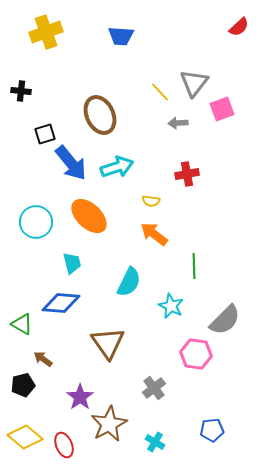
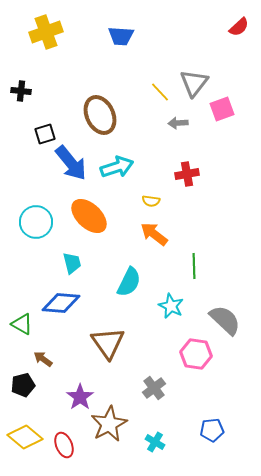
gray semicircle: rotated 92 degrees counterclockwise
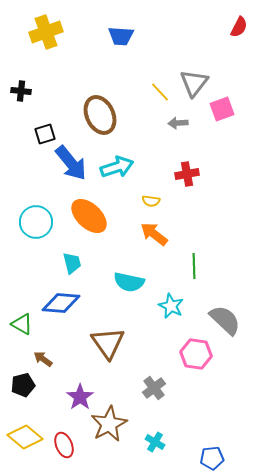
red semicircle: rotated 20 degrees counterclockwise
cyan semicircle: rotated 76 degrees clockwise
blue pentagon: moved 28 px down
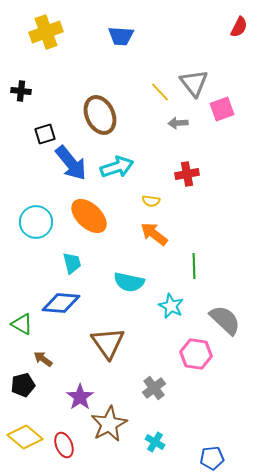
gray triangle: rotated 16 degrees counterclockwise
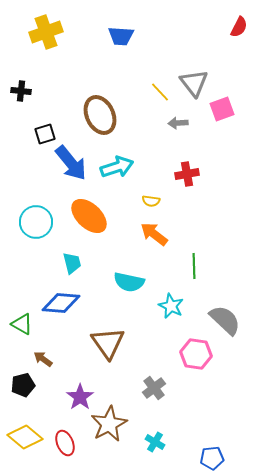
red ellipse: moved 1 px right, 2 px up
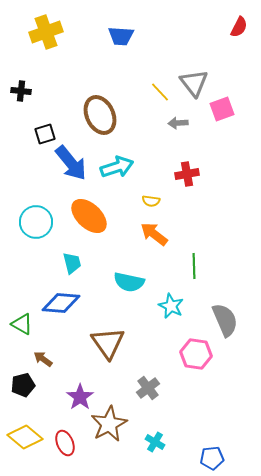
gray semicircle: rotated 24 degrees clockwise
gray cross: moved 6 px left
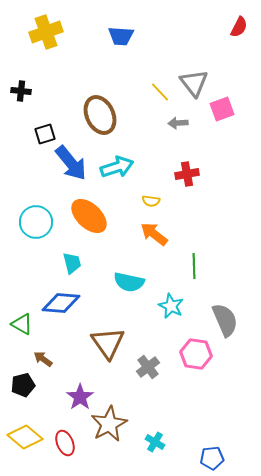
gray cross: moved 21 px up
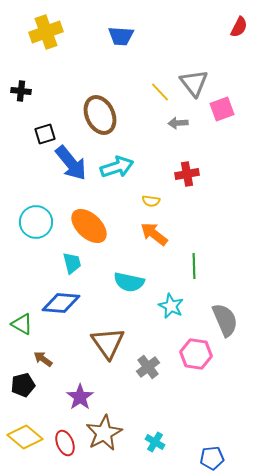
orange ellipse: moved 10 px down
brown star: moved 5 px left, 9 px down
